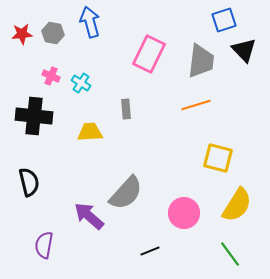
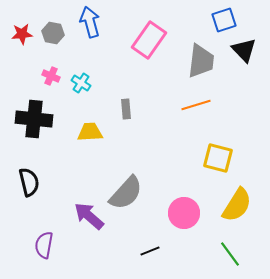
pink rectangle: moved 14 px up; rotated 9 degrees clockwise
black cross: moved 3 px down
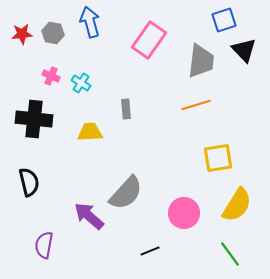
yellow square: rotated 24 degrees counterclockwise
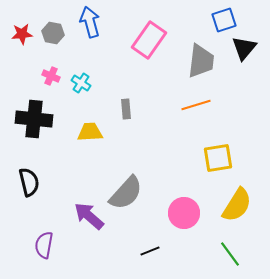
black triangle: moved 2 px up; rotated 24 degrees clockwise
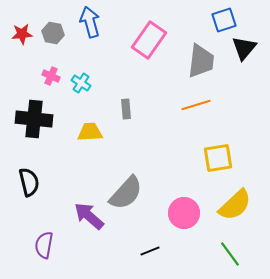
yellow semicircle: moved 2 px left; rotated 15 degrees clockwise
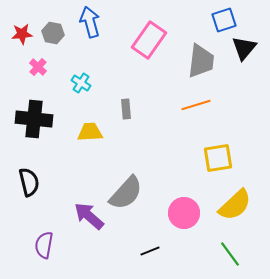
pink cross: moved 13 px left, 9 px up; rotated 18 degrees clockwise
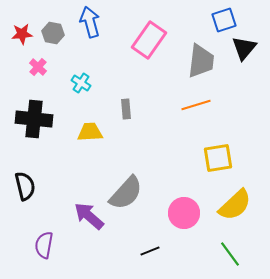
black semicircle: moved 4 px left, 4 px down
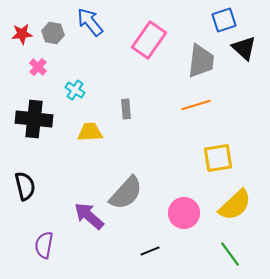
blue arrow: rotated 24 degrees counterclockwise
black triangle: rotated 28 degrees counterclockwise
cyan cross: moved 6 px left, 7 px down
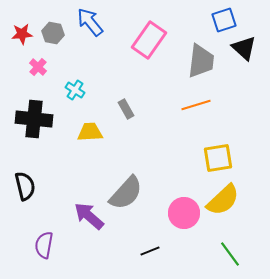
gray rectangle: rotated 24 degrees counterclockwise
yellow semicircle: moved 12 px left, 5 px up
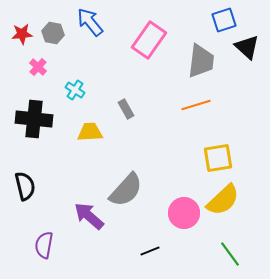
black triangle: moved 3 px right, 1 px up
gray semicircle: moved 3 px up
